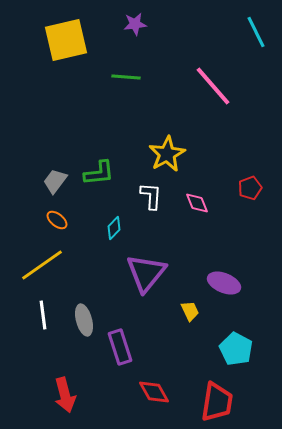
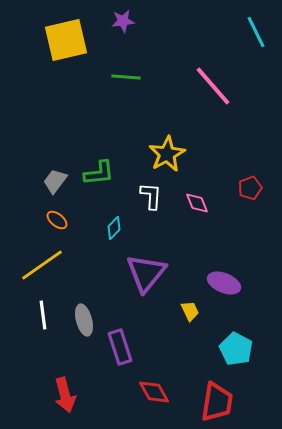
purple star: moved 12 px left, 3 px up
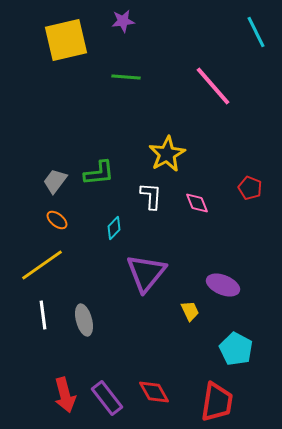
red pentagon: rotated 30 degrees counterclockwise
purple ellipse: moved 1 px left, 2 px down
purple rectangle: moved 13 px left, 51 px down; rotated 20 degrees counterclockwise
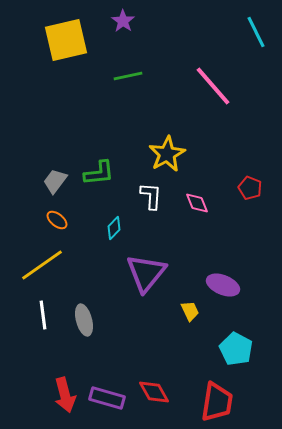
purple star: rotated 30 degrees counterclockwise
green line: moved 2 px right, 1 px up; rotated 16 degrees counterclockwise
purple rectangle: rotated 36 degrees counterclockwise
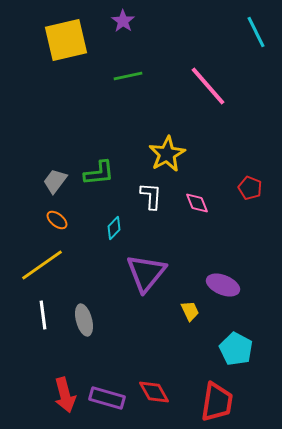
pink line: moved 5 px left
